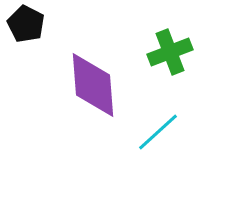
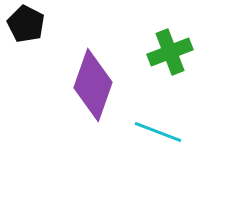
purple diamond: rotated 24 degrees clockwise
cyan line: rotated 63 degrees clockwise
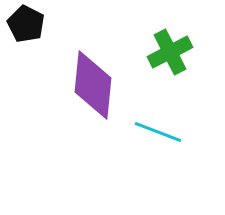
green cross: rotated 6 degrees counterclockwise
purple diamond: rotated 14 degrees counterclockwise
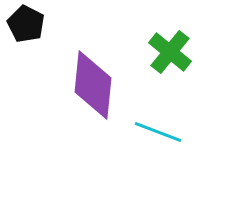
green cross: rotated 24 degrees counterclockwise
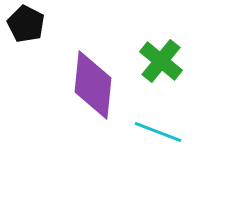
green cross: moved 9 px left, 9 px down
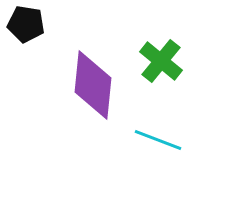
black pentagon: rotated 18 degrees counterclockwise
cyan line: moved 8 px down
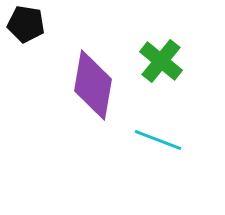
purple diamond: rotated 4 degrees clockwise
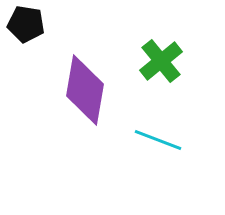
green cross: rotated 12 degrees clockwise
purple diamond: moved 8 px left, 5 px down
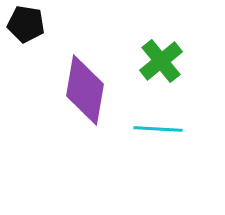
cyan line: moved 11 px up; rotated 18 degrees counterclockwise
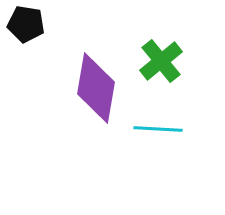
purple diamond: moved 11 px right, 2 px up
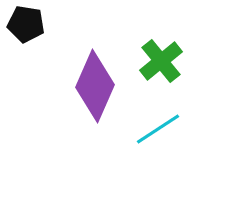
purple diamond: moved 1 px left, 2 px up; rotated 14 degrees clockwise
cyan line: rotated 36 degrees counterclockwise
